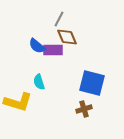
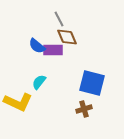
gray line: rotated 56 degrees counterclockwise
cyan semicircle: rotated 56 degrees clockwise
yellow L-shape: rotated 8 degrees clockwise
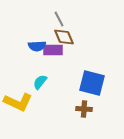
brown diamond: moved 3 px left
blue semicircle: rotated 42 degrees counterclockwise
cyan semicircle: moved 1 px right
brown cross: rotated 21 degrees clockwise
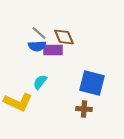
gray line: moved 20 px left, 14 px down; rotated 21 degrees counterclockwise
